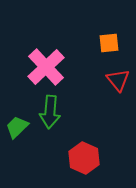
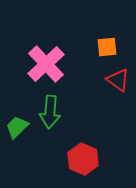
orange square: moved 2 px left, 4 px down
pink cross: moved 3 px up
red triangle: rotated 15 degrees counterclockwise
red hexagon: moved 1 px left, 1 px down
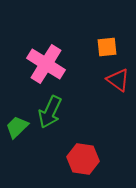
pink cross: rotated 15 degrees counterclockwise
green arrow: rotated 20 degrees clockwise
red hexagon: rotated 16 degrees counterclockwise
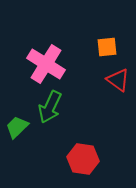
green arrow: moved 5 px up
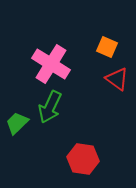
orange square: rotated 30 degrees clockwise
pink cross: moved 5 px right
red triangle: moved 1 px left, 1 px up
green trapezoid: moved 4 px up
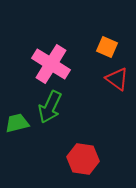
green trapezoid: rotated 30 degrees clockwise
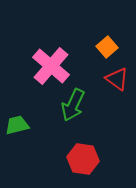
orange square: rotated 25 degrees clockwise
pink cross: moved 2 px down; rotated 9 degrees clockwise
green arrow: moved 23 px right, 2 px up
green trapezoid: moved 2 px down
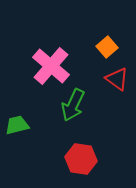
red hexagon: moved 2 px left
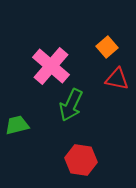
red triangle: rotated 25 degrees counterclockwise
green arrow: moved 2 px left
red hexagon: moved 1 px down
